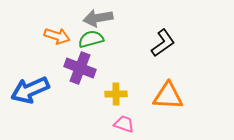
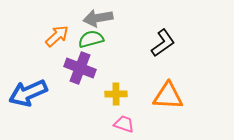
orange arrow: rotated 60 degrees counterclockwise
blue arrow: moved 2 px left, 3 px down
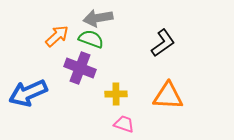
green semicircle: rotated 35 degrees clockwise
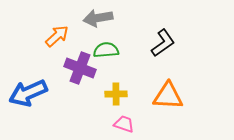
green semicircle: moved 15 px right, 11 px down; rotated 25 degrees counterclockwise
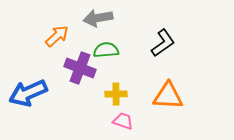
pink trapezoid: moved 1 px left, 3 px up
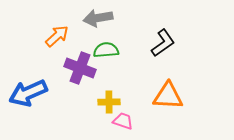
yellow cross: moved 7 px left, 8 px down
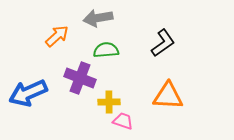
purple cross: moved 10 px down
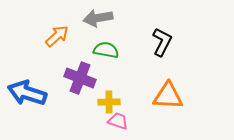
black L-shape: moved 1 px left, 1 px up; rotated 28 degrees counterclockwise
green semicircle: rotated 15 degrees clockwise
blue arrow: moved 1 px left; rotated 42 degrees clockwise
pink trapezoid: moved 5 px left
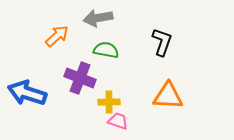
black L-shape: rotated 8 degrees counterclockwise
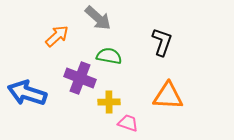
gray arrow: rotated 128 degrees counterclockwise
green semicircle: moved 3 px right, 6 px down
pink trapezoid: moved 10 px right, 2 px down
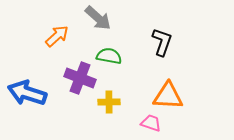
pink trapezoid: moved 23 px right
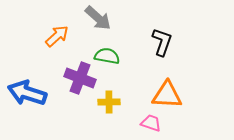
green semicircle: moved 2 px left
orange triangle: moved 1 px left, 1 px up
